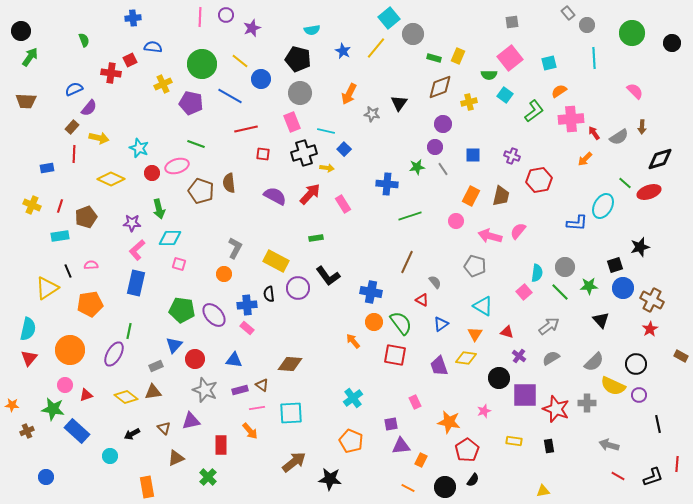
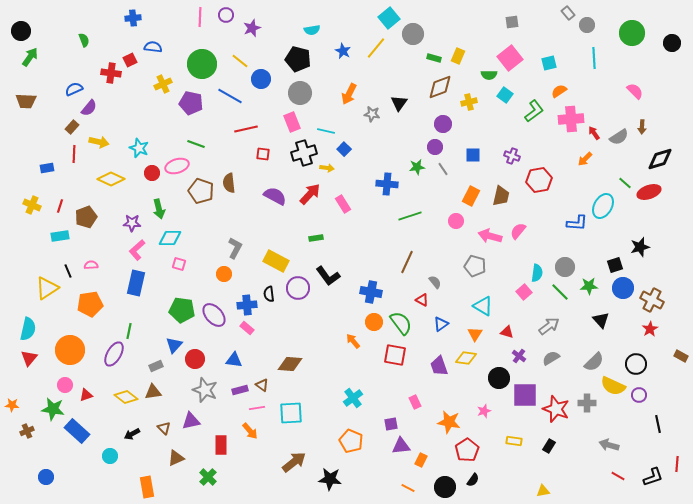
yellow arrow at (99, 138): moved 4 px down
black rectangle at (549, 446): rotated 40 degrees clockwise
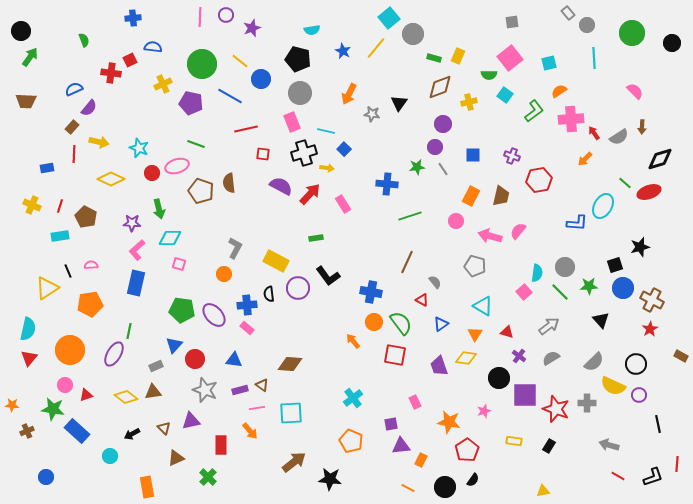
purple semicircle at (275, 196): moved 6 px right, 10 px up
brown pentagon at (86, 217): rotated 25 degrees counterclockwise
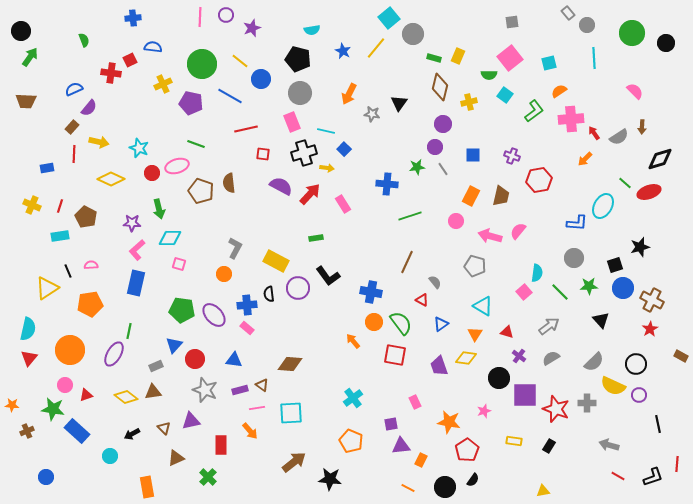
black circle at (672, 43): moved 6 px left
brown diamond at (440, 87): rotated 56 degrees counterclockwise
gray circle at (565, 267): moved 9 px right, 9 px up
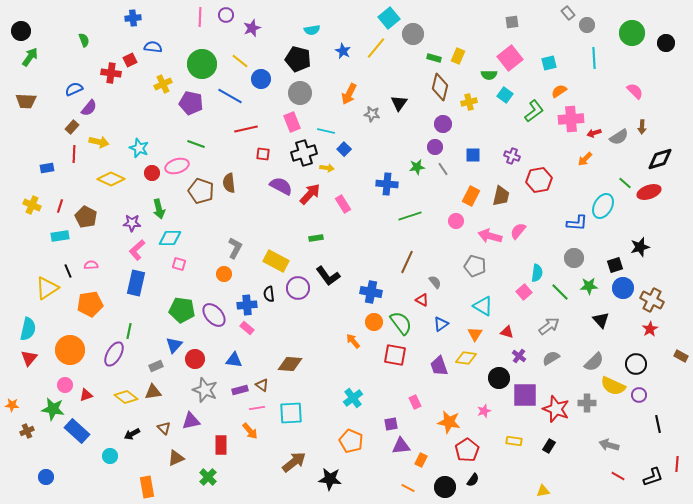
red arrow at (594, 133): rotated 72 degrees counterclockwise
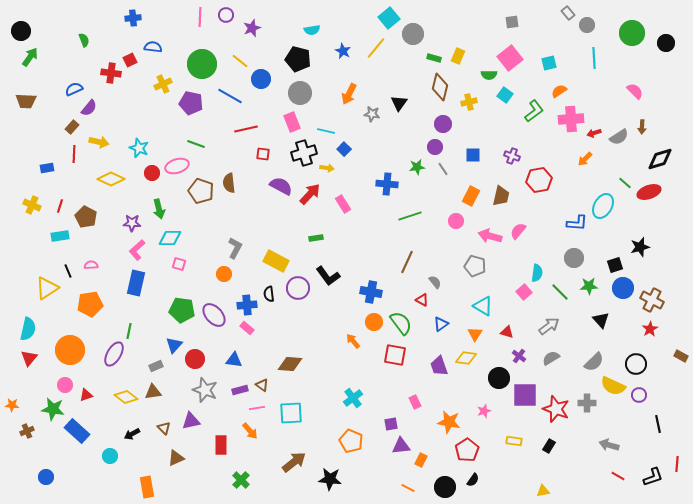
green cross at (208, 477): moved 33 px right, 3 px down
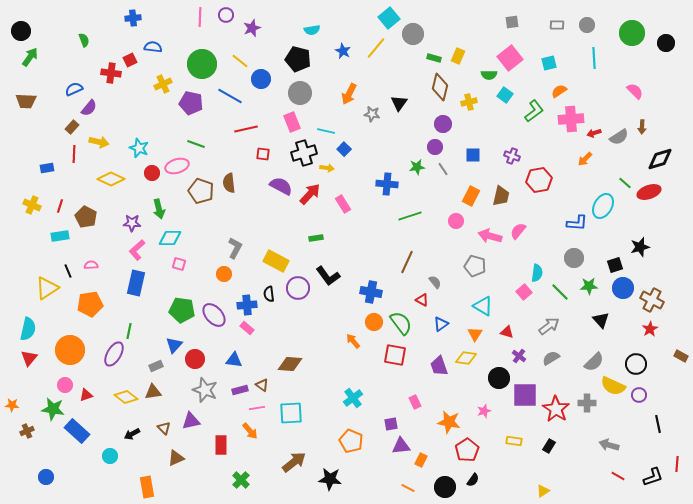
gray rectangle at (568, 13): moved 11 px left, 12 px down; rotated 48 degrees counterclockwise
red star at (556, 409): rotated 12 degrees clockwise
yellow triangle at (543, 491): rotated 24 degrees counterclockwise
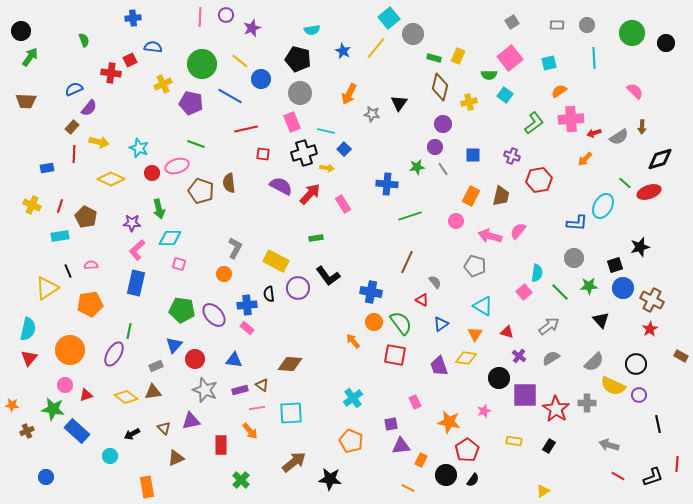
gray square at (512, 22): rotated 24 degrees counterclockwise
green L-shape at (534, 111): moved 12 px down
black circle at (445, 487): moved 1 px right, 12 px up
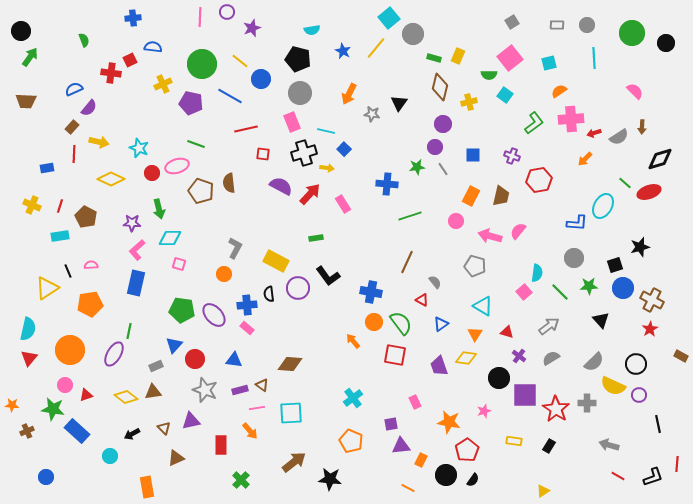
purple circle at (226, 15): moved 1 px right, 3 px up
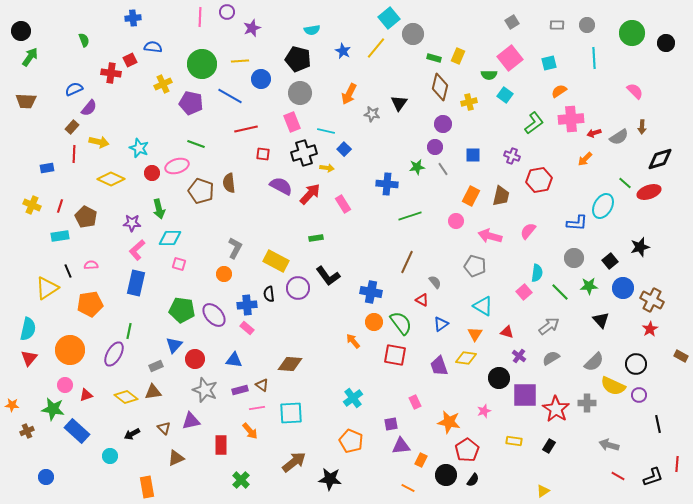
yellow line at (240, 61): rotated 42 degrees counterclockwise
pink semicircle at (518, 231): moved 10 px right
black square at (615, 265): moved 5 px left, 4 px up; rotated 21 degrees counterclockwise
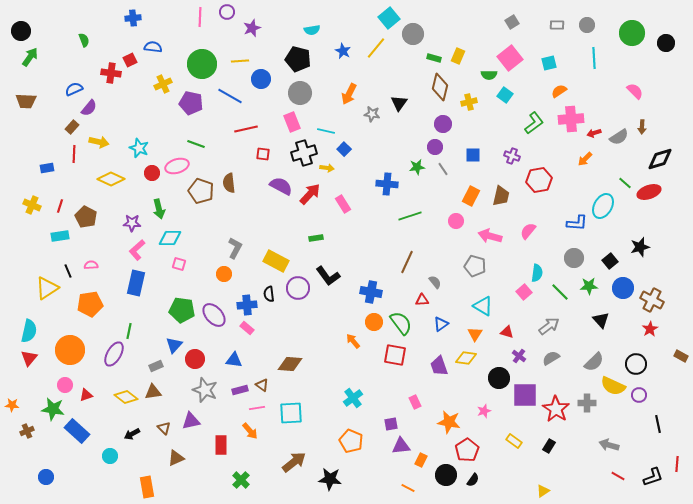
red triangle at (422, 300): rotated 32 degrees counterclockwise
cyan semicircle at (28, 329): moved 1 px right, 2 px down
yellow rectangle at (514, 441): rotated 28 degrees clockwise
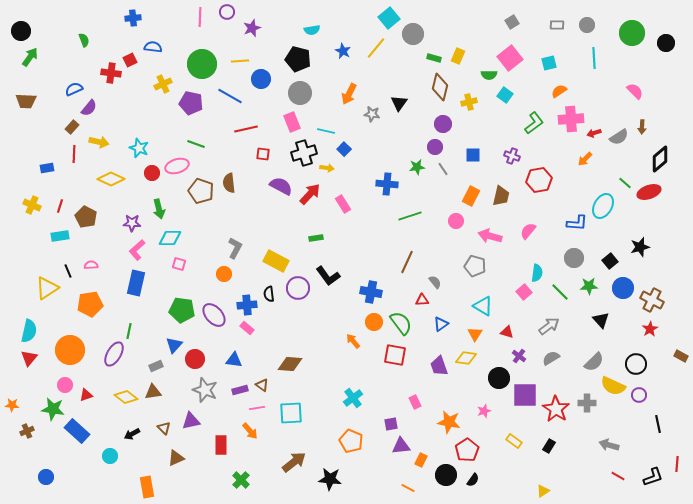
black diamond at (660, 159): rotated 24 degrees counterclockwise
